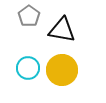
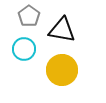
cyan circle: moved 4 px left, 19 px up
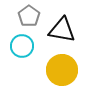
cyan circle: moved 2 px left, 3 px up
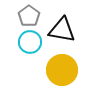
cyan circle: moved 8 px right, 4 px up
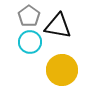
black triangle: moved 4 px left, 4 px up
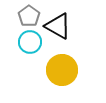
black triangle: rotated 20 degrees clockwise
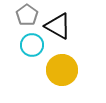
gray pentagon: moved 2 px left, 1 px up
cyan circle: moved 2 px right, 3 px down
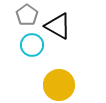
yellow circle: moved 3 px left, 15 px down
